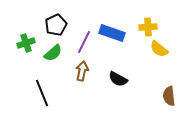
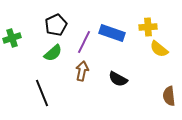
green cross: moved 14 px left, 5 px up
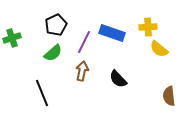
black semicircle: rotated 18 degrees clockwise
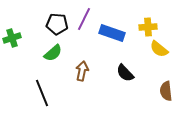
black pentagon: moved 1 px right, 1 px up; rotated 30 degrees clockwise
purple line: moved 23 px up
black semicircle: moved 7 px right, 6 px up
brown semicircle: moved 3 px left, 5 px up
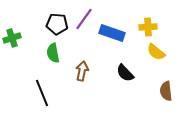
purple line: rotated 10 degrees clockwise
yellow semicircle: moved 3 px left, 3 px down
green semicircle: rotated 120 degrees clockwise
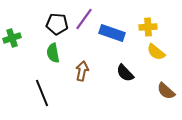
brown semicircle: rotated 42 degrees counterclockwise
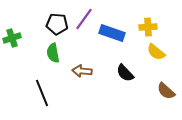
brown arrow: rotated 96 degrees counterclockwise
